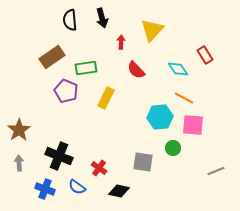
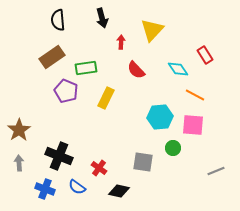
black semicircle: moved 12 px left
orange line: moved 11 px right, 3 px up
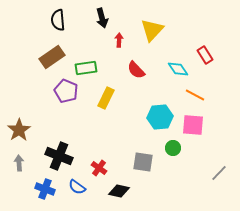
red arrow: moved 2 px left, 2 px up
gray line: moved 3 px right, 2 px down; rotated 24 degrees counterclockwise
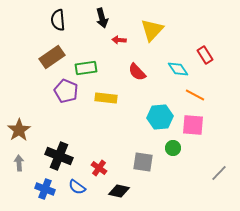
red arrow: rotated 88 degrees counterclockwise
red semicircle: moved 1 px right, 2 px down
yellow rectangle: rotated 70 degrees clockwise
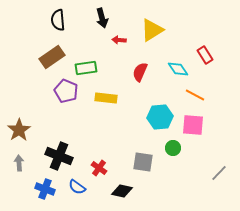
yellow triangle: rotated 15 degrees clockwise
red semicircle: moved 3 px right; rotated 66 degrees clockwise
black diamond: moved 3 px right
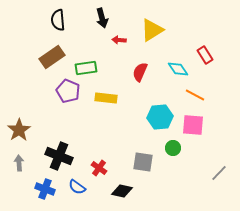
purple pentagon: moved 2 px right
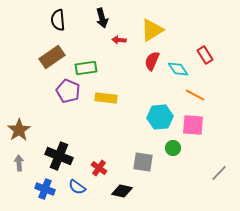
red semicircle: moved 12 px right, 11 px up
